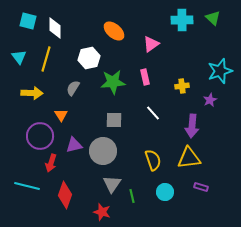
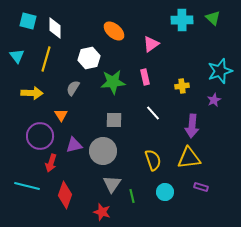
cyan triangle: moved 2 px left, 1 px up
purple star: moved 4 px right
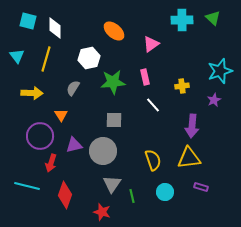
white line: moved 8 px up
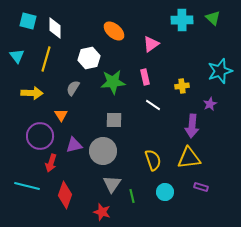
purple star: moved 4 px left, 4 px down
white line: rotated 14 degrees counterclockwise
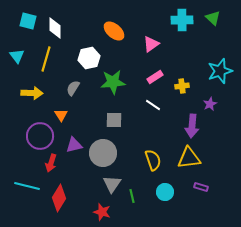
pink rectangle: moved 10 px right; rotated 70 degrees clockwise
gray circle: moved 2 px down
red diamond: moved 6 px left, 3 px down; rotated 12 degrees clockwise
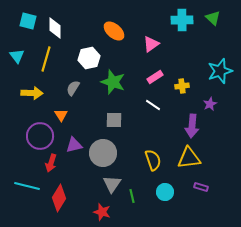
green star: rotated 25 degrees clockwise
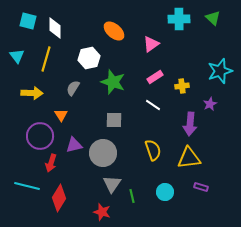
cyan cross: moved 3 px left, 1 px up
purple arrow: moved 2 px left, 2 px up
yellow semicircle: moved 10 px up
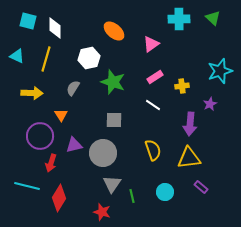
cyan triangle: rotated 28 degrees counterclockwise
purple rectangle: rotated 24 degrees clockwise
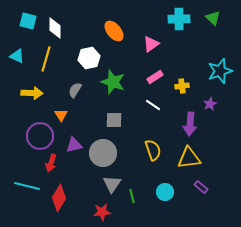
orange ellipse: rotated 10 degrees clockwise
gray semicircle: moved 2 px right, 2 px down
red star: rotated 24 degrees counterclockwise
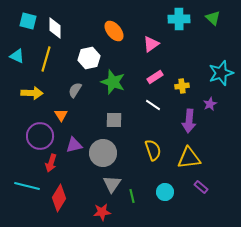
cyan star: moved 1 px right, 2 px down
purple arrow: moved 1 px left, 3 px up
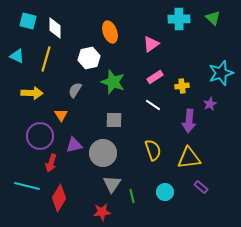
orange ellipse: moved 4 px left, 1 px down; rotated 20 degrees clockwise
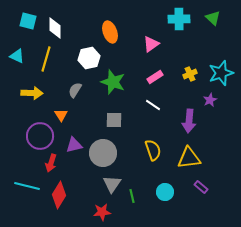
yellow cross: moved 8 px right, 12 px up; rotated 16 degrees counterclockwise
purple star: moved 4 px up
red diamond: moved 3 px up
